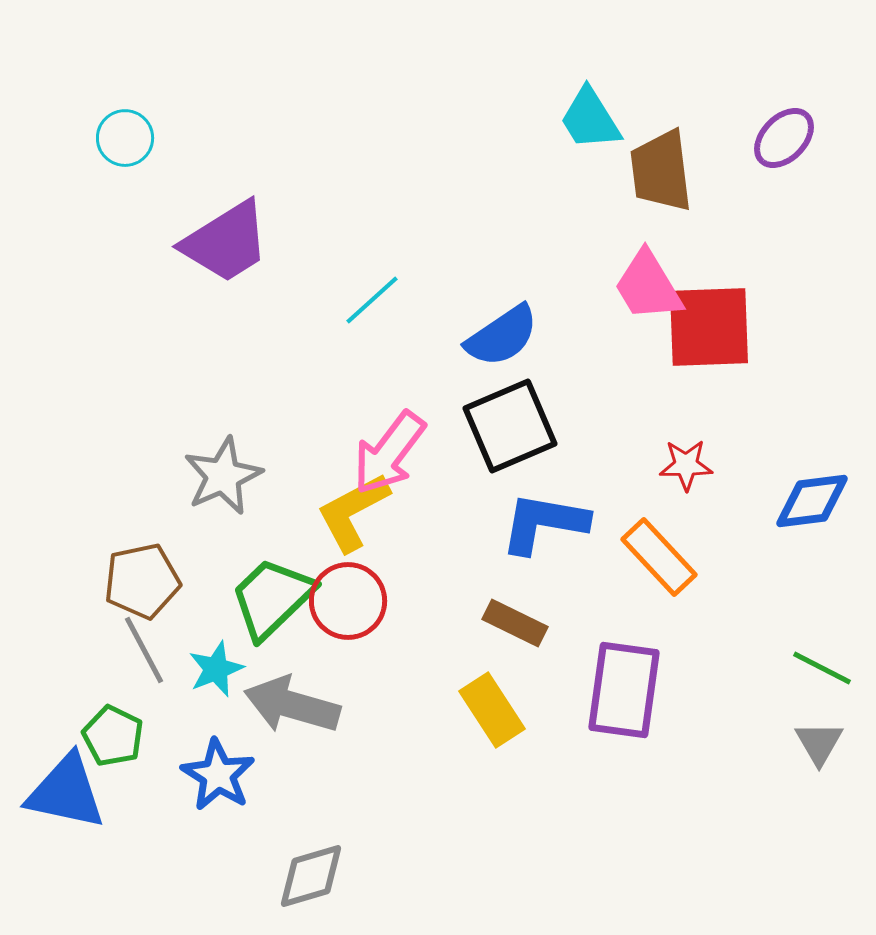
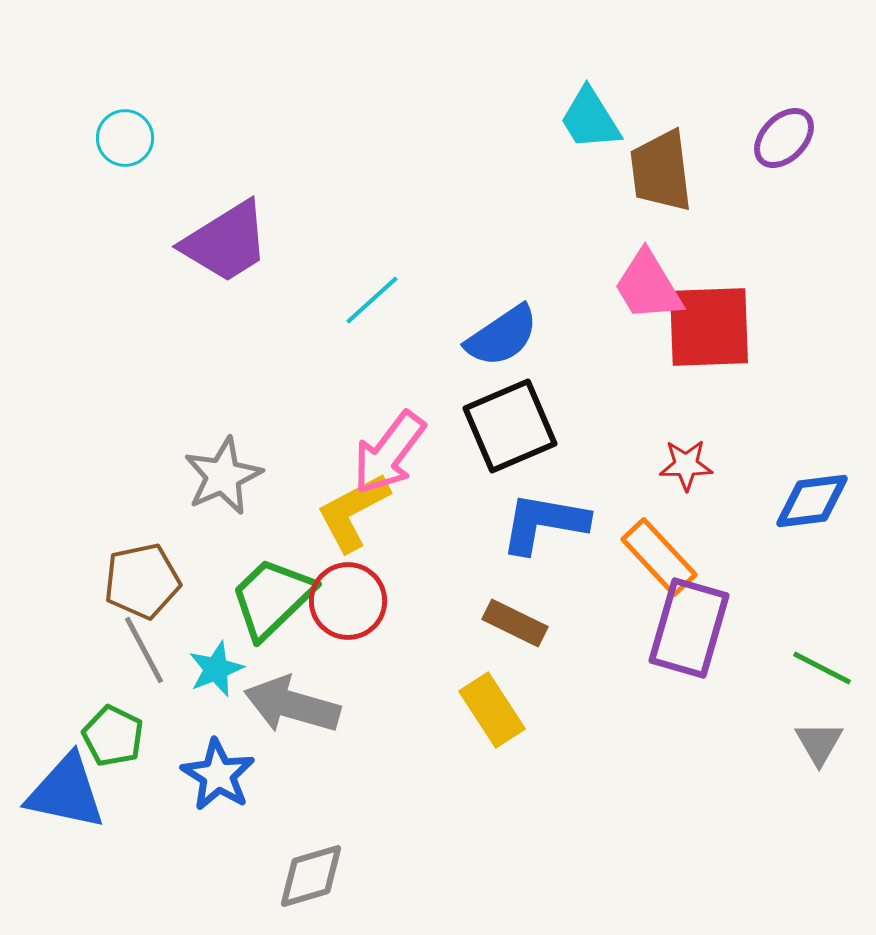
purple rectangle: moved 65 px right, 62 px up; rotated 8 degrees clockwise
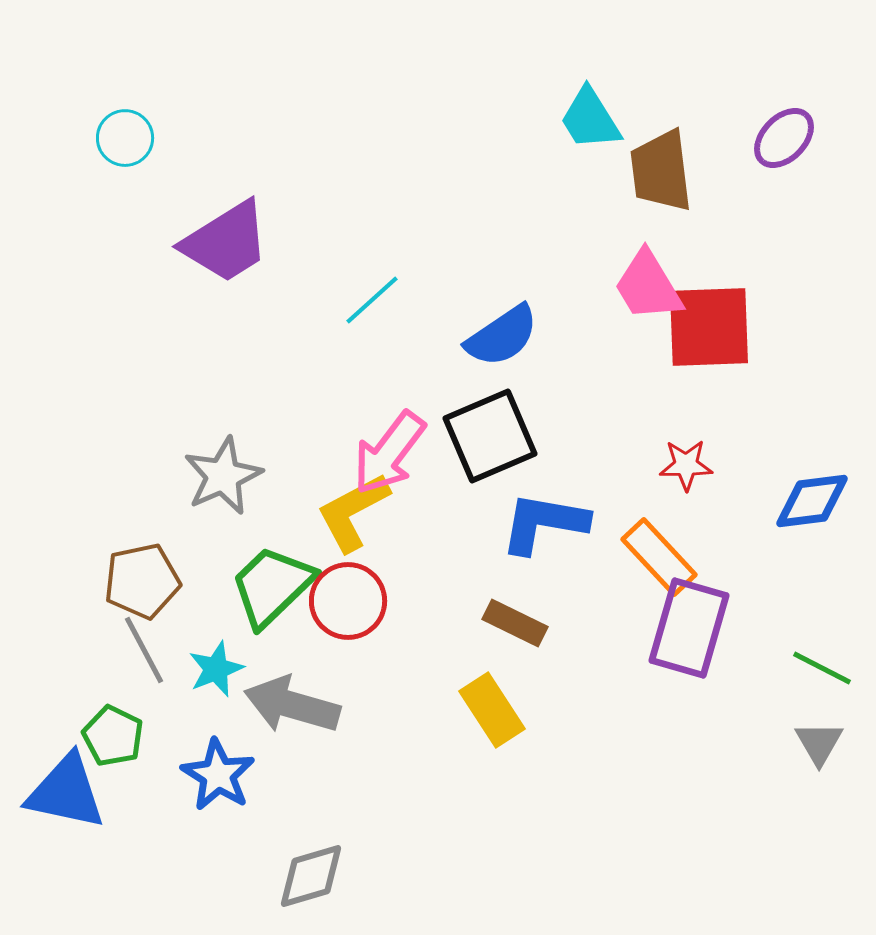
black square: moved 20 px left, 10 px down
green trapezoid: moved 12 px up
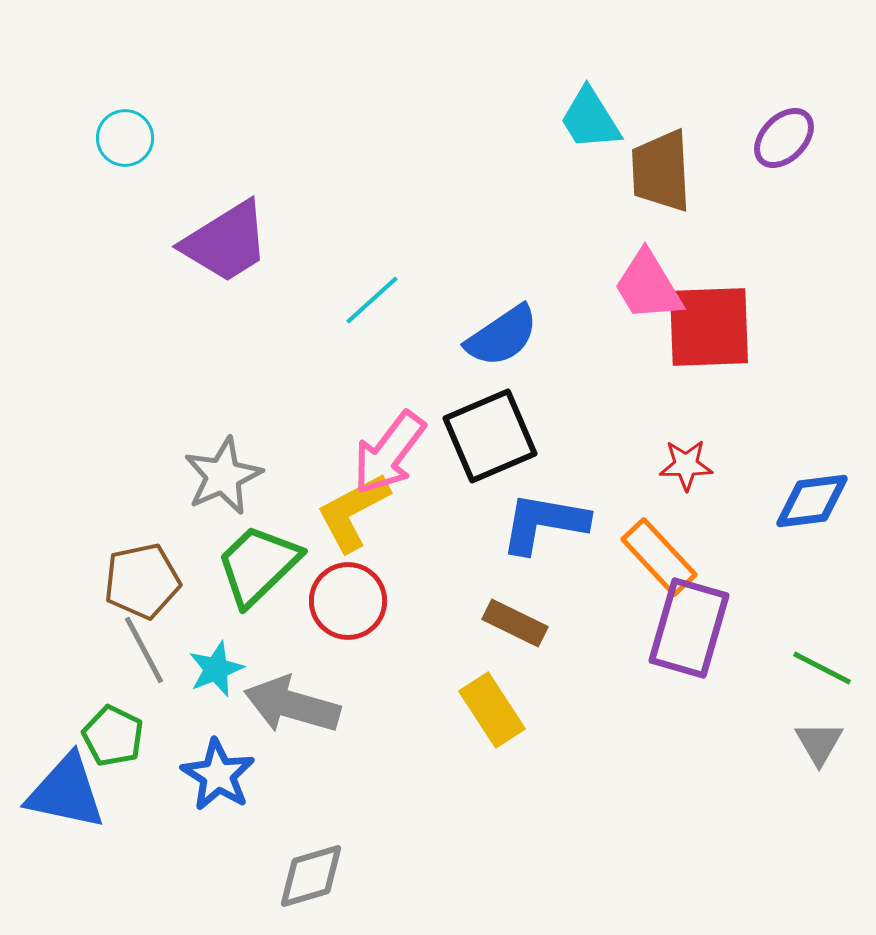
brown trapezoid: rotated 4 degrees clockwise
green trapezoid: moved 14 px left, 21 px up
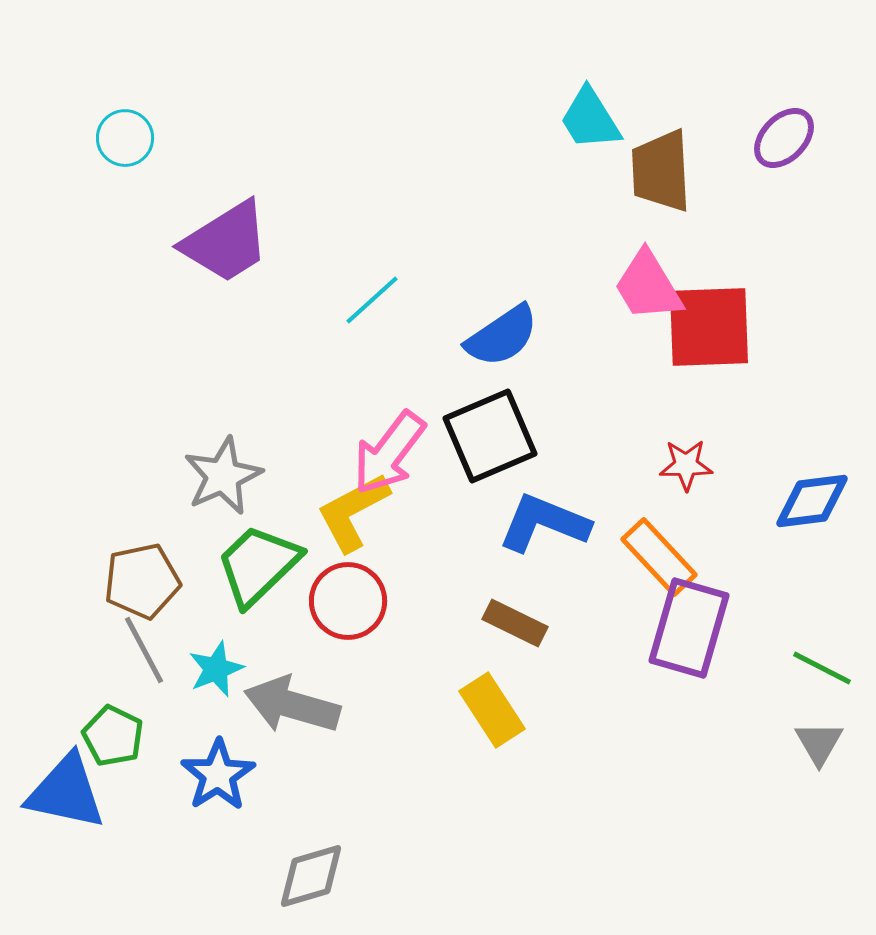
blue L-shape: rotated 12 degrees clockwise
blue star: rotated 8 degrees clockwise
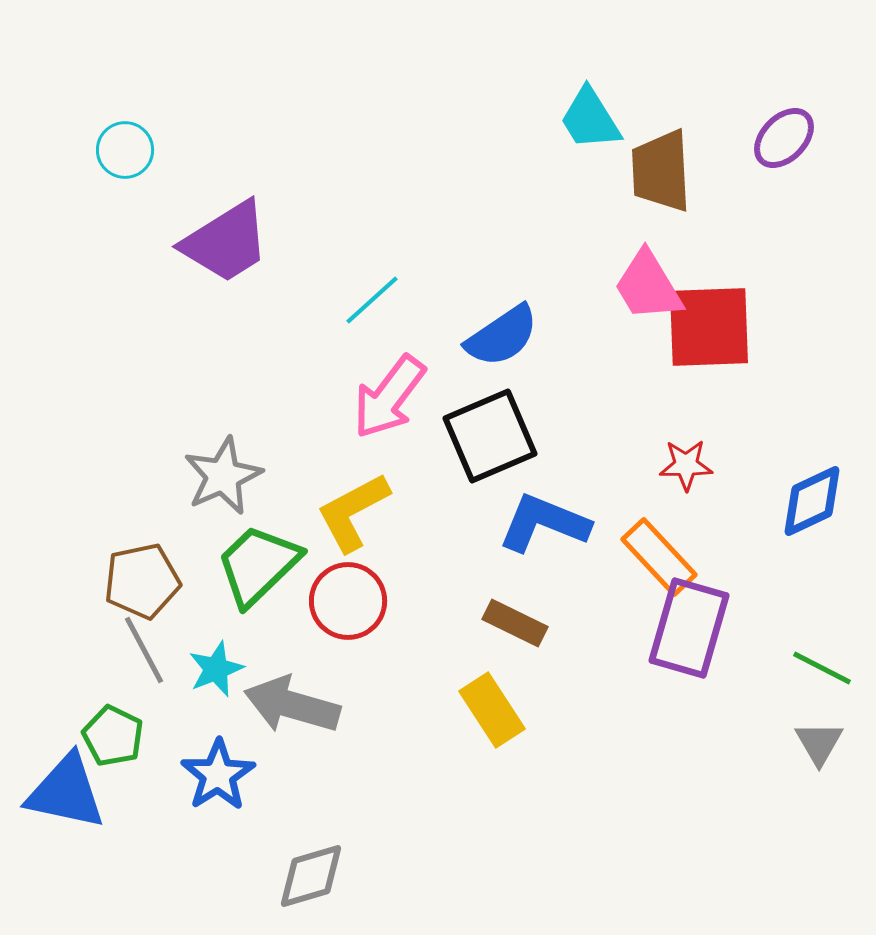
cyan circle: moved 12 px down
pink arrow: moved 56 px up
blue diamond: rotated 18 degrees counterclockwise
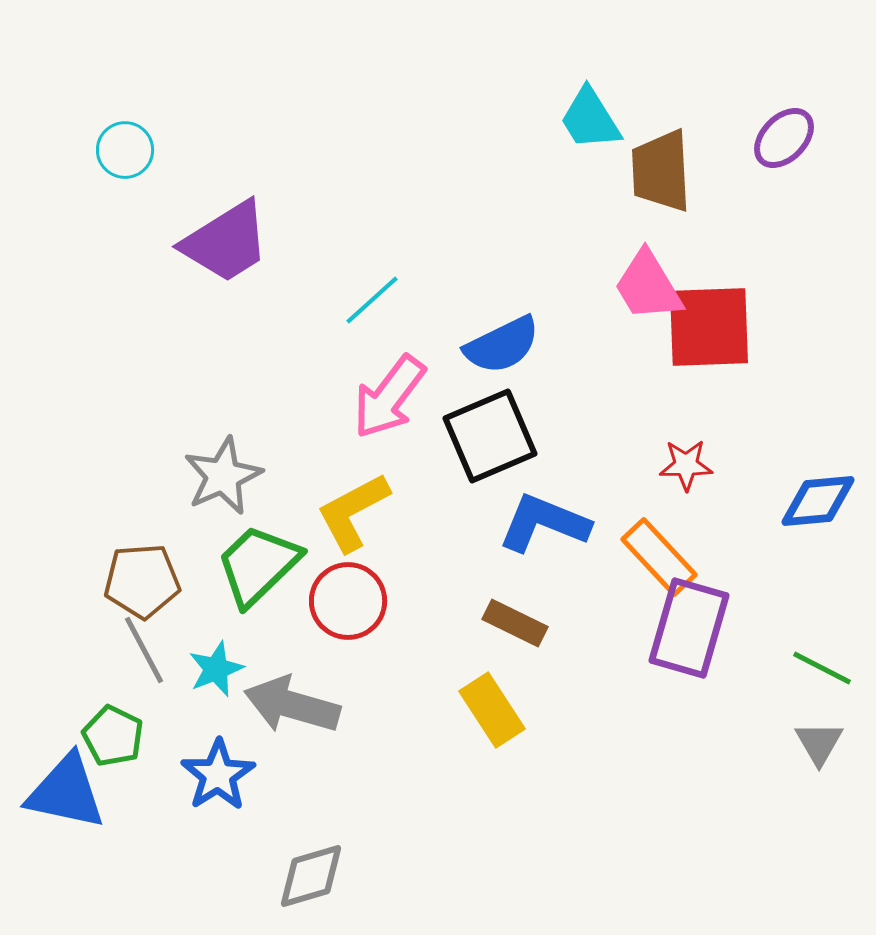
blue semicircle: moved 9 px down; rotated 8 degrees clockwise
blue diamond: moved 6 px right; rotated 20 degrees clockwise
brown pentagon: rotated 8 degrees clockwise
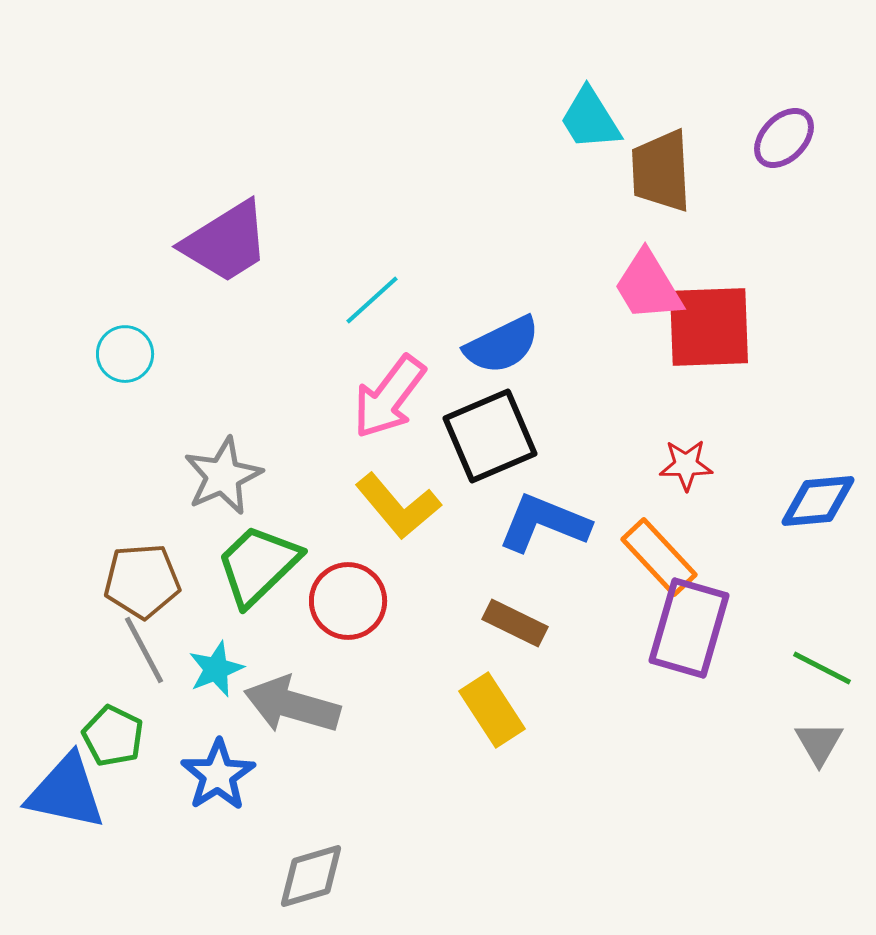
cyan circle: moved 204 px down
yellow L-shape: moved 45 px right, 6 px up; rotated 102 degrees counterclockwise
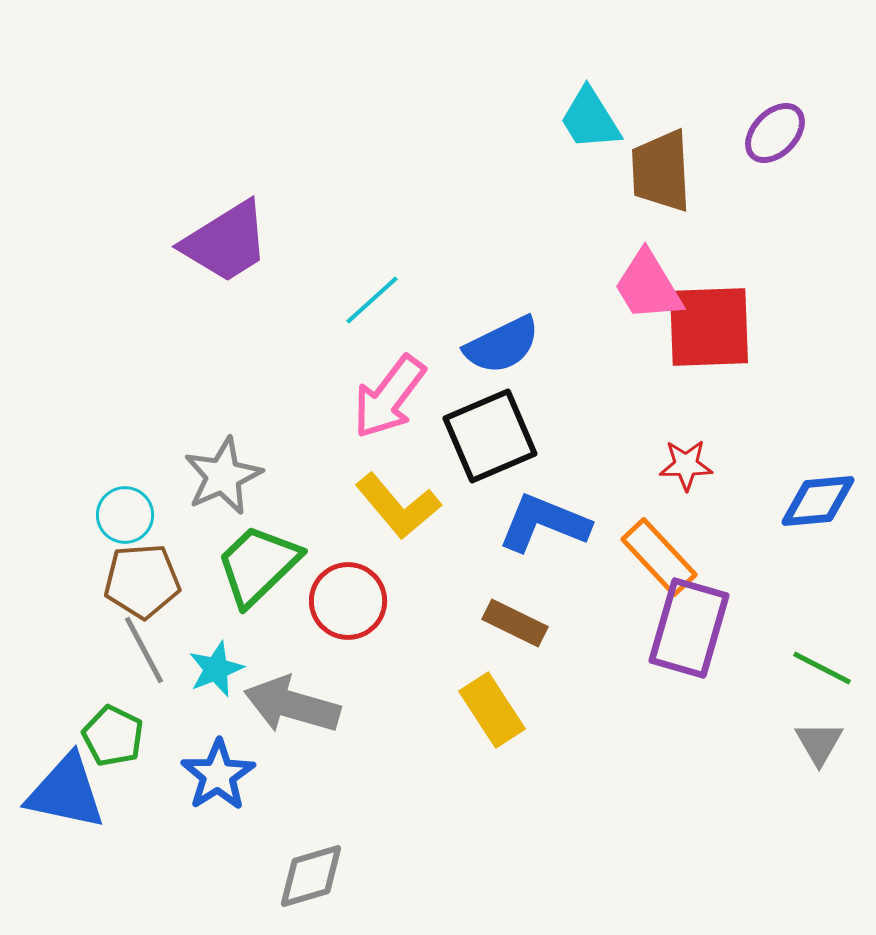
purple ellipse: moved 9 px left, 5 px up
cyan circle: moved 161 px down
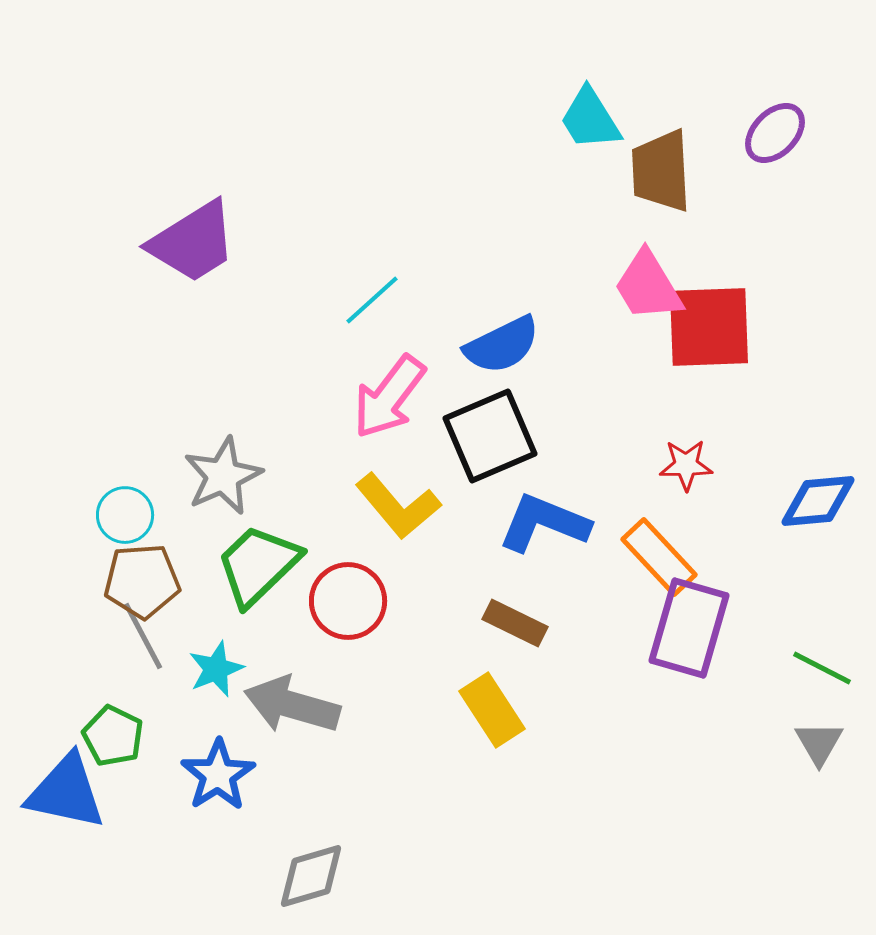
purple trapezoid: moved 33 px left
gray line: moved 1 px left, 14 px up
